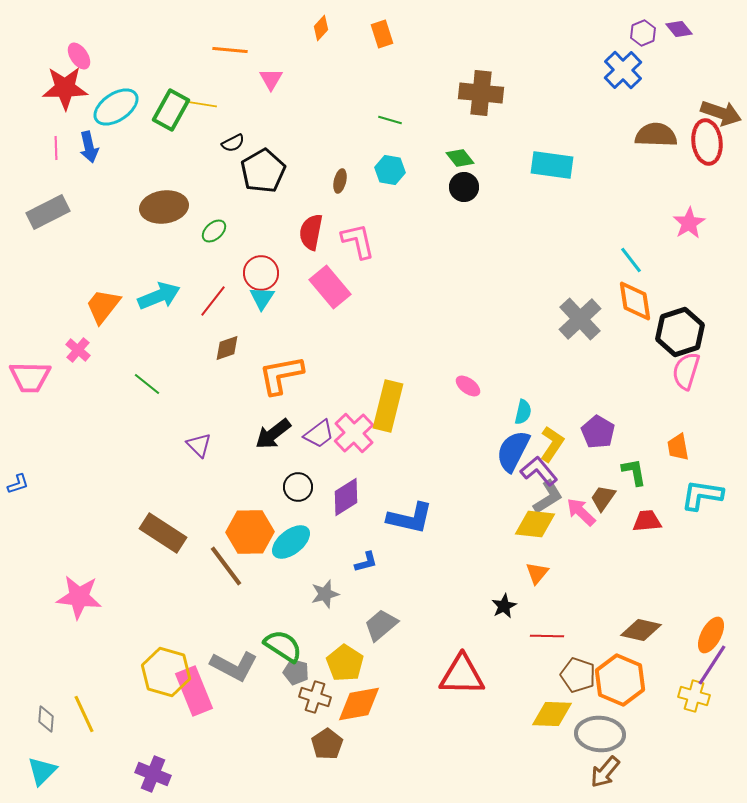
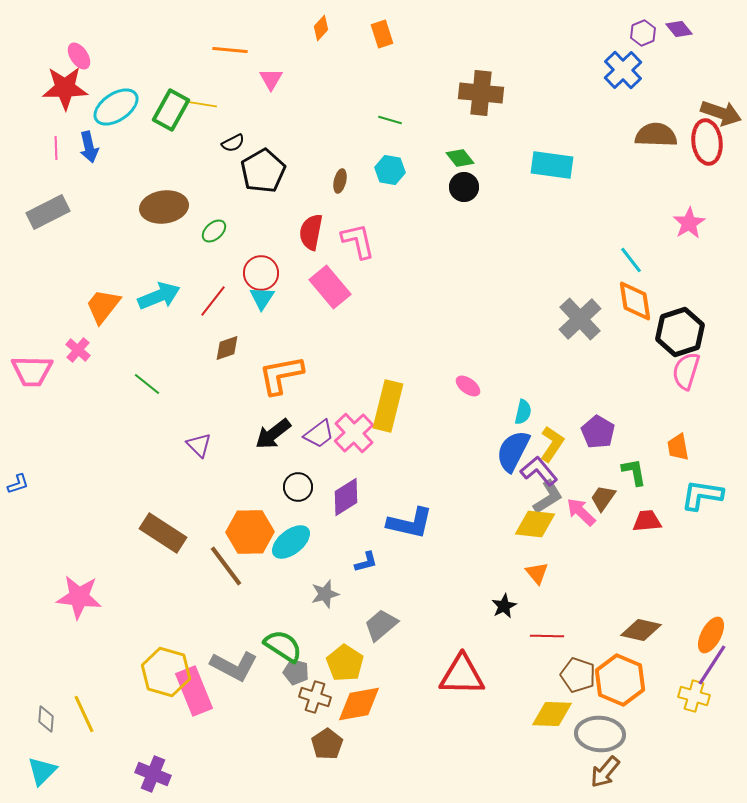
pink trapezoid at (30, 377): moved 2 px right, 6 px up
blue L-shape at (410, 518): moved 5 px down
orange triangle at (537, 573): rotated 20 degrees counterclockwise
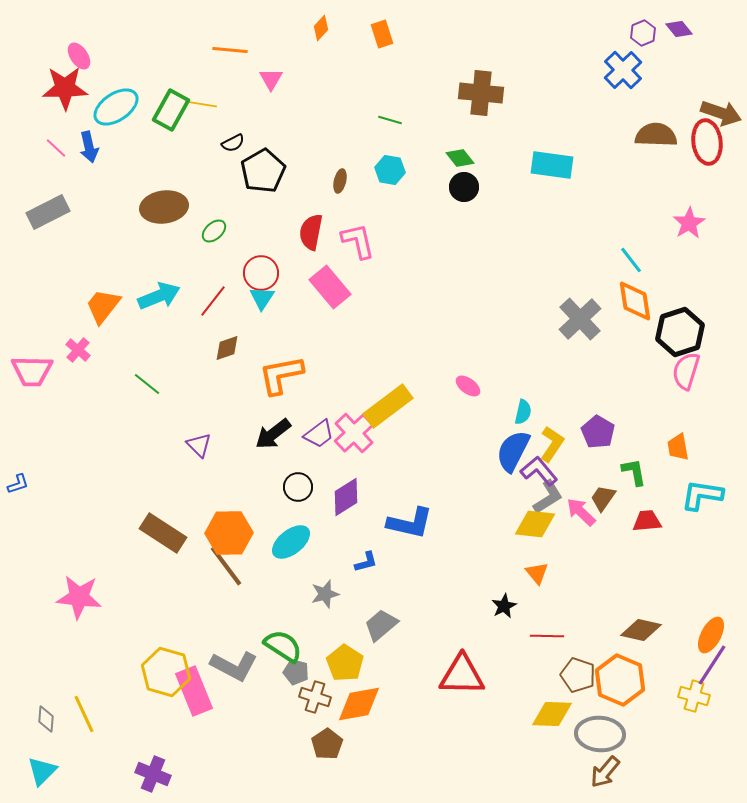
pink line at (56, 148): rotated 45 degrees counterclockwise
yellow rectangle at (388, 406): rotated 39 degrees clockwise
orange hexagon at (250, 532): moved 21 px left, 1 px down
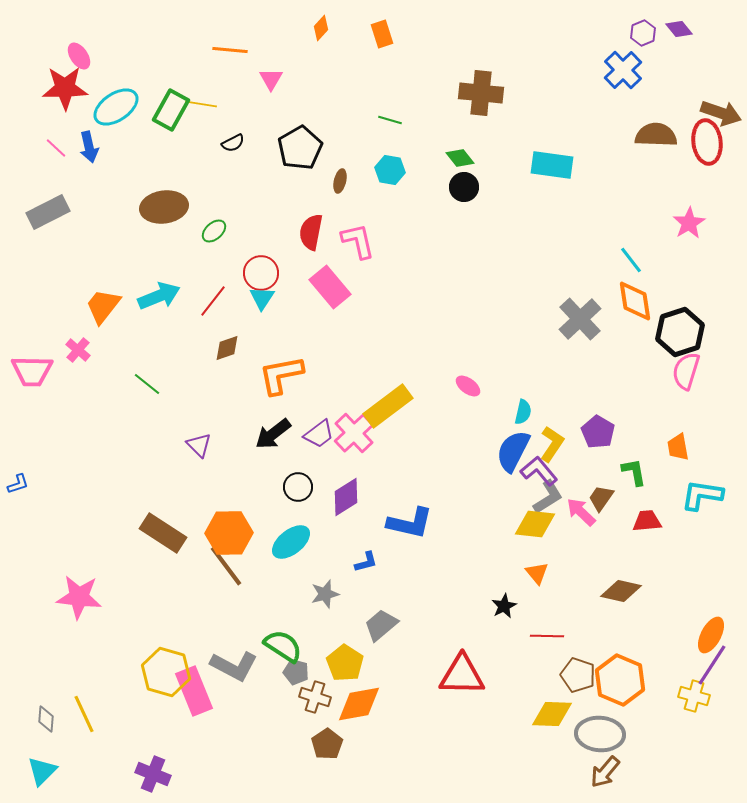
black pentagon at (263, 171): moved 37 px right, 23 px up
brown trapezoid at (603, 498): moved 2 px left
brown diamond at (641, 630): moved 20 px left, 39 px up
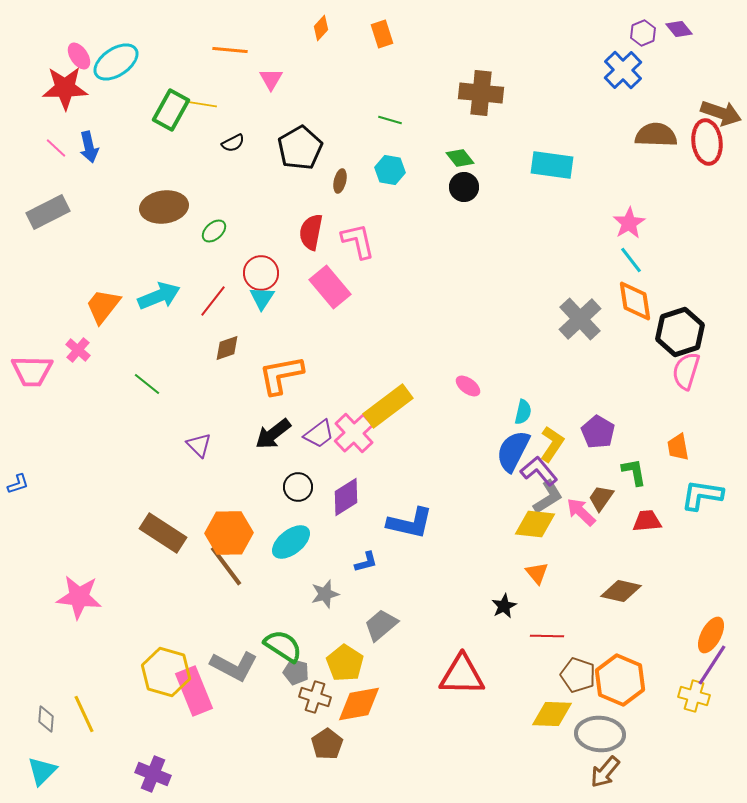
cyan ellipse at (116, 107): moved 45 px up
pink star at (689, 223): moved 60 px left
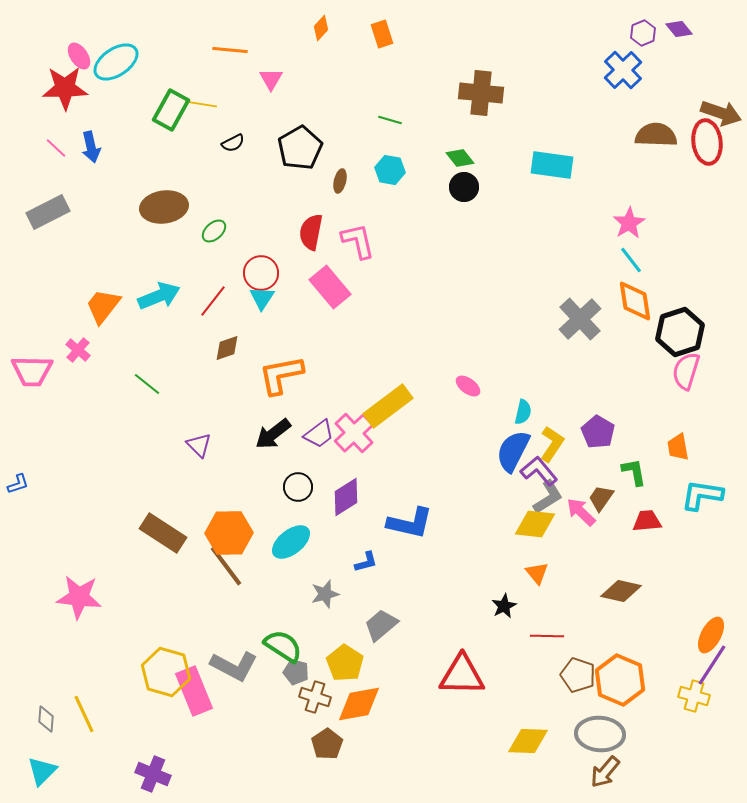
blue arrow at (89, 147): moved 2 px right
yellow diamond at (552, 714): moved 24 px left, 27 px down
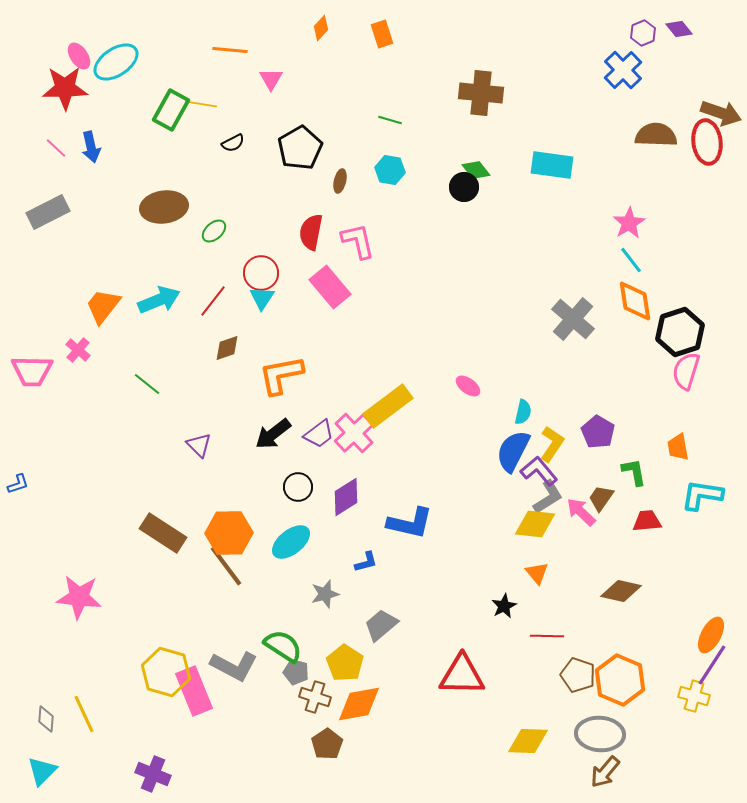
green diamond at (460, 158): moved 16 px right, 12 px down
cyan arrow at (159, 296): moved 4 px down
gray cross at (580, 319): moved 7 px left; rotated 6 degrees counterclockwise
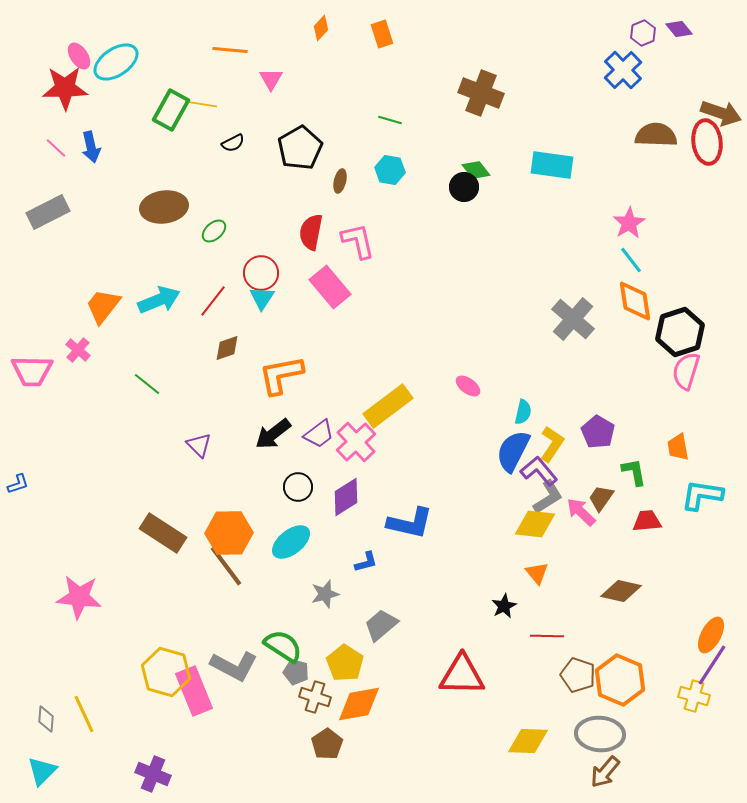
brown cross at (481, 93): rotated 15 degrees clockwise
pink cross at (354, 433): moved 2 px right, 9 px down
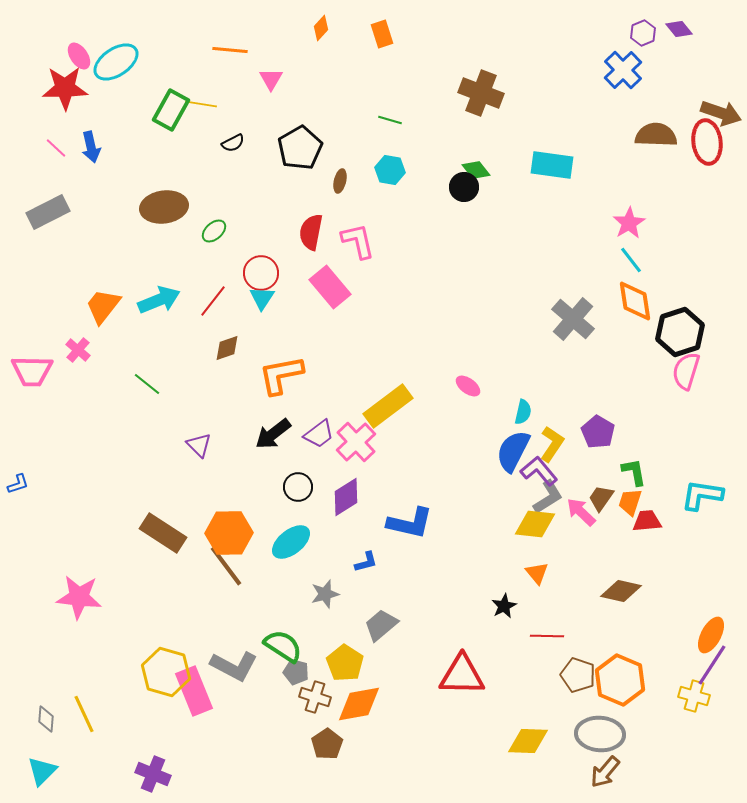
orange trapezoid at (678, 447): moved 48 px left, 55 px down; rotated 28 degrees clockwise
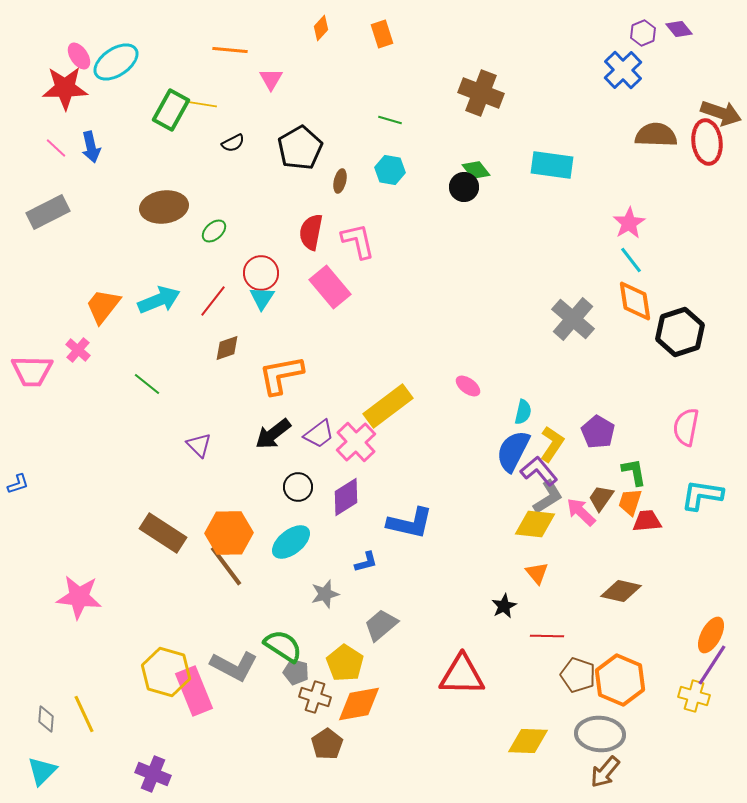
pink semicircle at (686, 371): moved 56 px down; rotated 6 degrees counterclockwise
